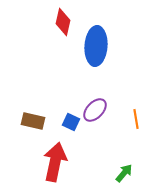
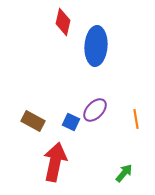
brown rectangle: rotated 15 degrees clockwise
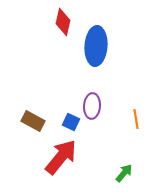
purple ellipse: moved 3 px left, 4 px up; rotated 40 degrees counterclockwise
red arrow: moved 6 px right, 5 px up; rotated 27 degrees clockwise
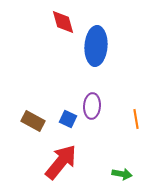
red diamond: rotated 28 degrees counterclockwise
blue square: moved 3 px left, 3 px up
red arrow: moved 5 px down
green arrow: moved 2 px left, 1 px down; rotated 60 degrees clockwise
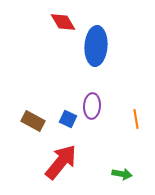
red diamond: rotated 16 degrees counterclockwise
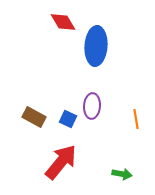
brown rectangle: moved 1 px right, 4 px up
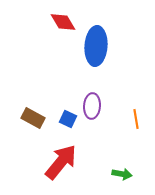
brown rectangle: moved 1 px left, 1 px down
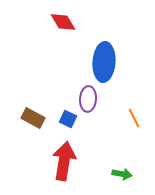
blue ellipse: moved 8 px right, 16 px down
purple ellipse: moved 4 px left, 7 px up
orange line: moved 2 px left, 1 px up; rotated 18 degrees counterclockwise
red arrow: moved 3 px right, 1 px up; rotated 30 degrees counterclockwise
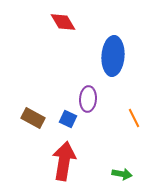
blue ellipse: moved 9 px right, 6 px up
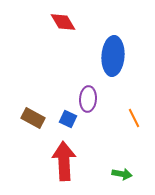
red arrow: rotated 12 degrees counterclockwise
